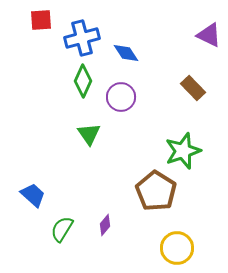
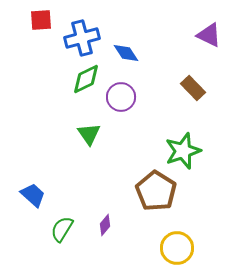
green diamond: moved 3 px right, 2 px up; rotated 40 degrees clockwise
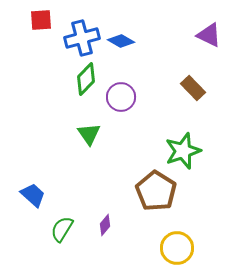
blue diamond: moved 5 px left, 12 px up; rotated 28 degrees counterclockwise
green diamond: rotated 20 degrees counterclockwise
